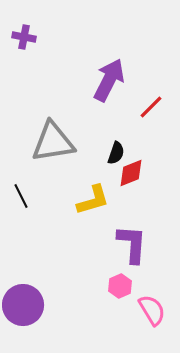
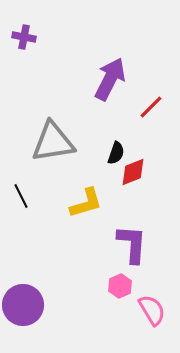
purple arrow: moved 1 px right, 1 px up
red diamond: moved 2 px right, 1 px up
yellow L-shape: moved 7 px left, 3 px down
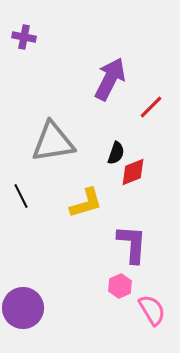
purple circle: moved 3 px down
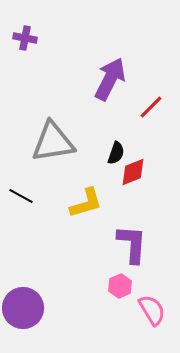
purple cross: moved 1 px right, 1 px down
black line: rotated 35 degrees counterclockwise
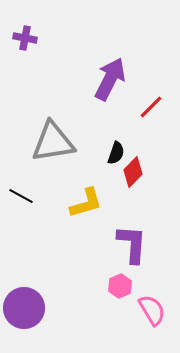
red diamond: rotated 24 degrees counterclockwise
purple circle: moved 1 px right
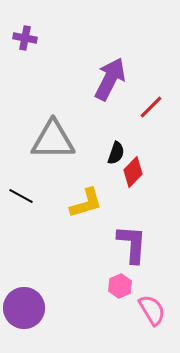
gray triangle: moved 2 px up; rotated 9 degrees clockwise
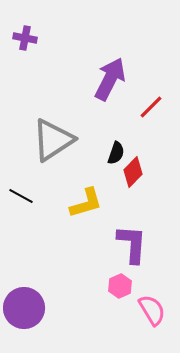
gray triangle: rotated 33 degrees counterclockwise
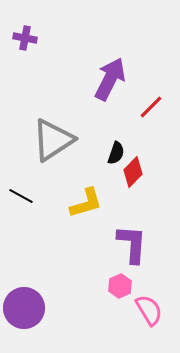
pink semicircle: moved 3 px left
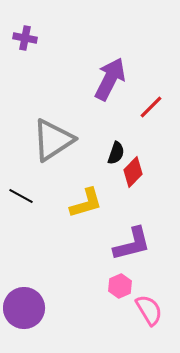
purple L-shape: rotated 72 degrees clockwise
